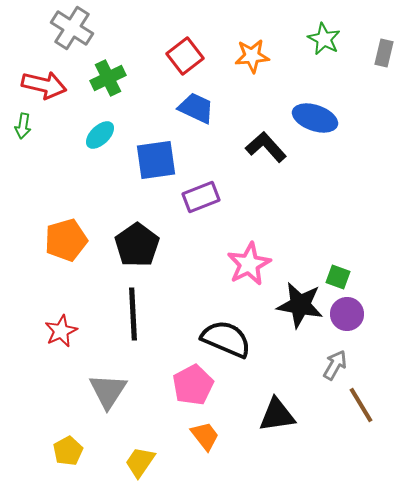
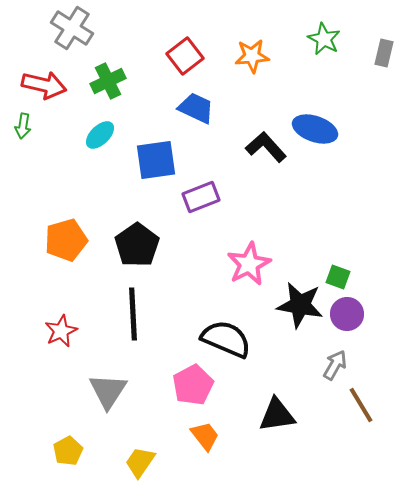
green cross: moved 3 px down
blue ellipse: moved 11 px down
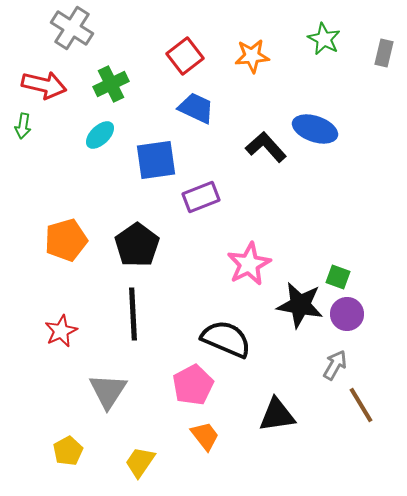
green cross: moved 3 px right, 3 px down
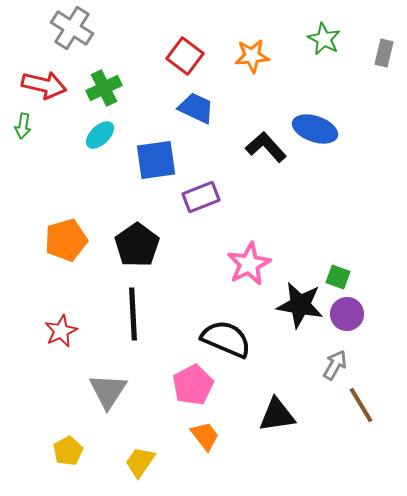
red square: rotated 15 degrees counterclockwise
green cross: moved 7 px left, 4 px down
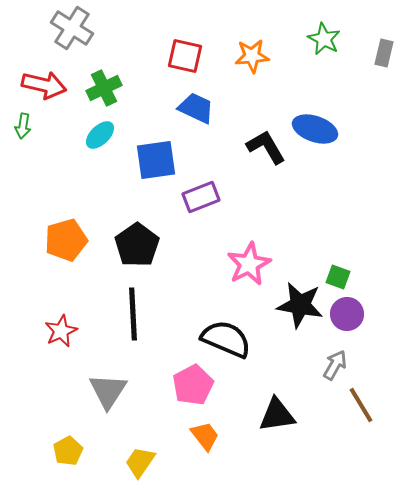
red square: rotated 24 degrees counterclockwise
black L-shape: rotated 12 degrees clockwise
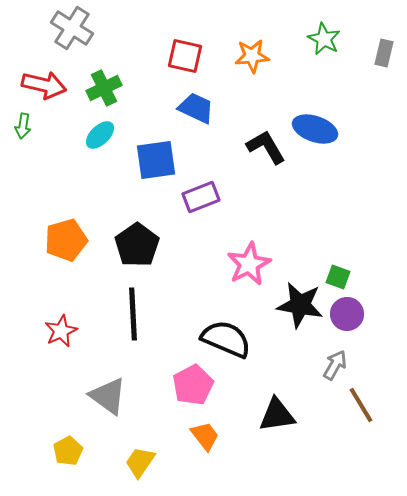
gray triangle: moved 5 px down; rotated 27 degrees counterclockwise
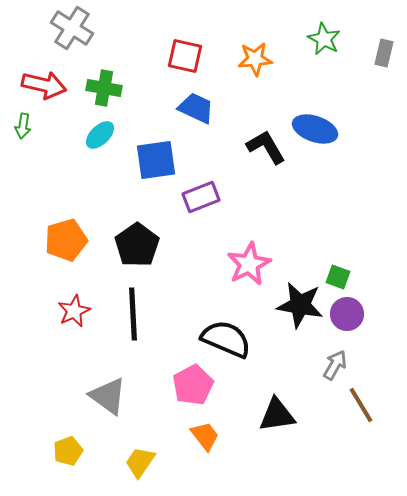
orange star: moved 3 px right, 3 px down
green cross: rotated 36 degrees clockwise
red star: moved 13 px right, 20 px up
yellow pentagon: rotated 8 degrees clockwise
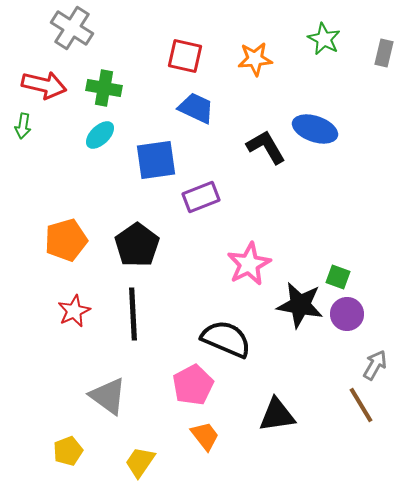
gray arrow: moved 40 px right
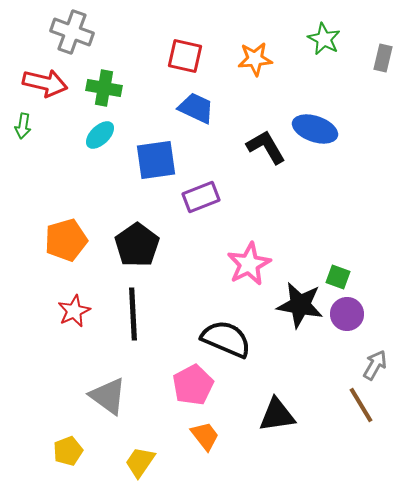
gray cross: moved 4 px down; rotated 12 degrees counterclockwise
gray rectangle: moved 1 px left, 5 px down
red arrow: moved 1 px right, 2 px up
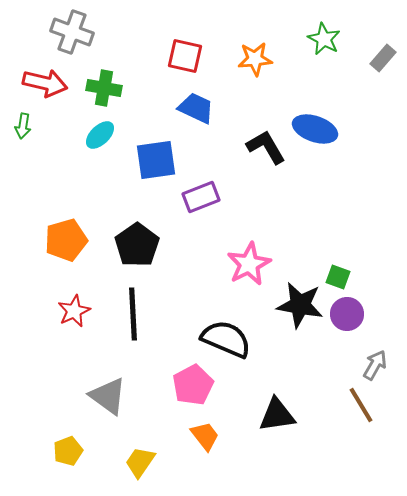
gray rectangle: rotated 28 degrees clockwise
